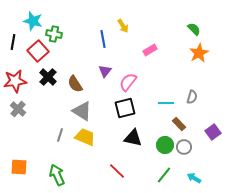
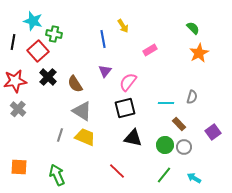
green semicircle: moved 1 px left, 1 px up
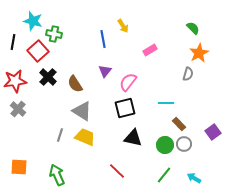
gray semicircle: moved 4 px left, 23 px up
gray circle: moved 3 px up
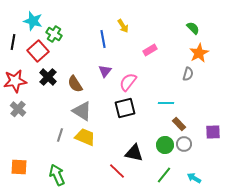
green cross: rotated 21 degrees clockwise
purple square: rotated 35 degrees clockwise
black triangle: moved 1 px right, 15 px down
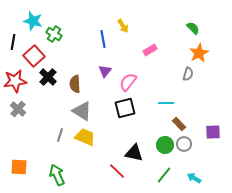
red square: moved 4 px left, 5 px down
brown semicircle: rotated 30 degrees clockwise
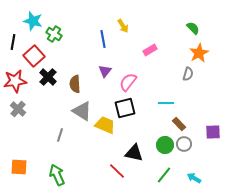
yellow trapezoid: moved 20 px right, 12 px up
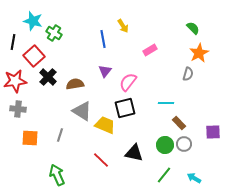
green cross: moved 1 px up
brown semicircle: rotated 84 degrees clockwise
gray cross: rotated 35 degrees counterclockwise
brown rectangle: moved 1 px up
orange square: moved 11 px right, 29 px up
red line: moved 16 px left, 11 px up
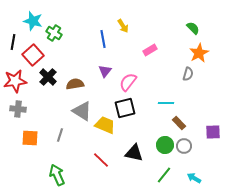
red square: moved 1 px left, 1 px up
gray circle: moved 2 px down
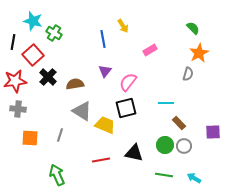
black square: moved 1 px right
red line: rotated 54 degrees counterclockwise
green line: rotated 60 degrees clockwise
